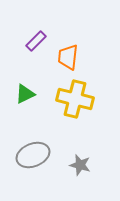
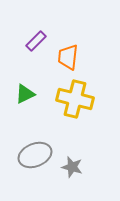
gray ellipse: moved 2 px right
gray star: moved 8 px left, 2 px down
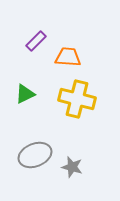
orange trapezoid: rotated 88 degrees clockwise
yellow cross: moved 2 px right
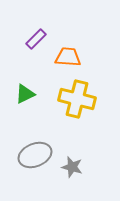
purple rectangle: moved 2 px up
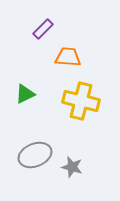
purple rectangle: moved 7 px right, 10 px up
yellow cross: moved 4 px right, 2 px down
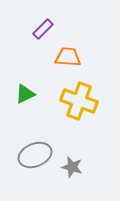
yellow cross: moved 2 px left; rotated 6 degrees clockwise
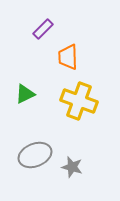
orange trapezoid: rotated 96 degrees counterclockwise
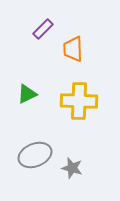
orange trapezoid: moved 5 px right, 8 px up
green triangle: moved 2 px right
yellow cross: rotated 18 degrees counterclockwise
gray star: moved 1 px down
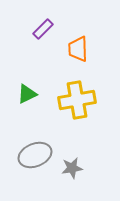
orange trapezoid: moved 5 px right
yellow cross: moved 2 px left, 1 px up; rotated 12 degrees counterclockwise
gray star: rotated 25 degrees counterclockwise
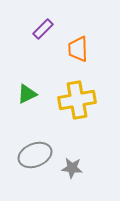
gray star: rotated 15 degrees clockwise
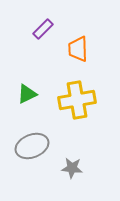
gray ellipse: moved 3 px left, 9 px up
